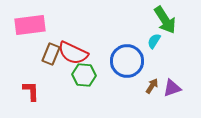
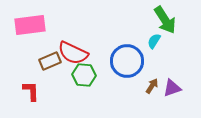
brown rectangle: moved 1 px left, 7 px down; rotated 45 degrees clockwise
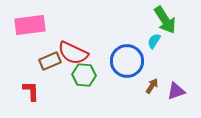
purple triangle: moved 4 px right, 3 px down
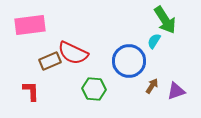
blue circle: moved 2 px right
green hexagon: moved 10 px right, 14 px down
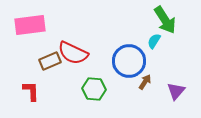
brown arrow: moved 7 px left, 4 px up
purple triangle: rotated 30 degrees counterclockwise
